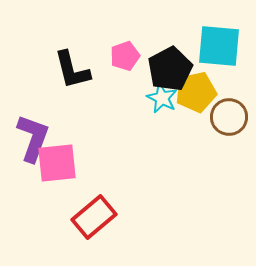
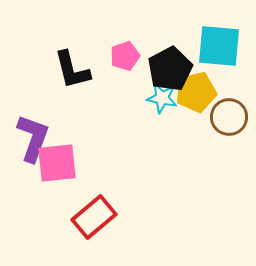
cyan star: rotated 16 degrees counterclockwise
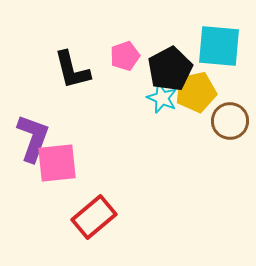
cyan star: rotated 12 degrees clockwise
brown circle: moved 1 px right, 4 px down
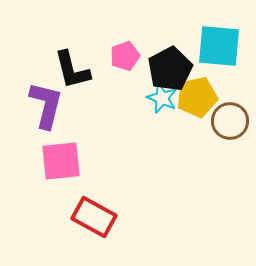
yellow pentagon: moved 1 px right, 5 px down
purple L-shape: moved 13 px right, 33 px up; rotated 6 degrees counterclockwise
pink square: moved 4 px right, 2 px up
red rectangle: rotated 69 degrees clockwise
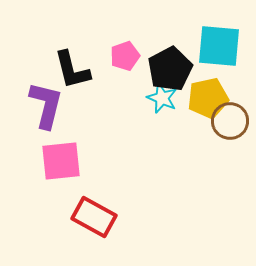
yellow pentagon: moved 11 px right, 1 px down
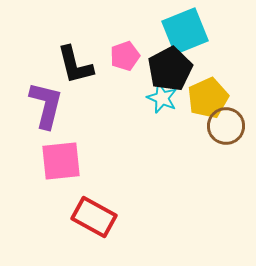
cyan square: moved 34 px left, 15 px up; rotated 27 degrees counterclockwise
black L-shape: moved 3 px right, 5 px up
yellow pentagon: rotated 12 degrees counterclockwise
brown circle: moved 4 px left, 5 px down
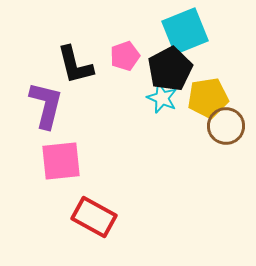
yellow pentagon: rotated 15 degrees clockwise
